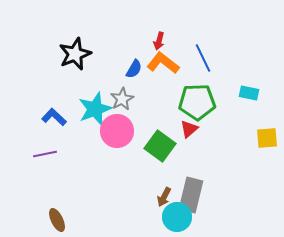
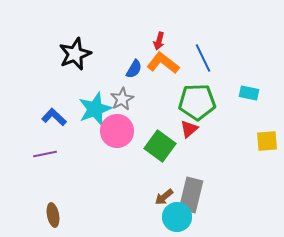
yellow square: moved 3 px down
brown arrow: rotated 24 degrees clockwise
brown ellipse: moved 4 px left, 5 px up; rotated 15 degrees clockwise
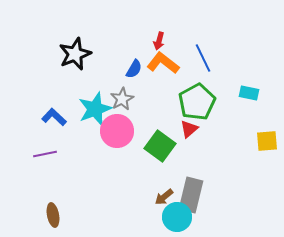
green pentagon: rotated 27 degrees counterclockwise
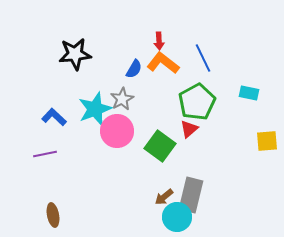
red arrow: rotated 18 degrees counterclockwise
black star: rotated 16 degrees clockwise
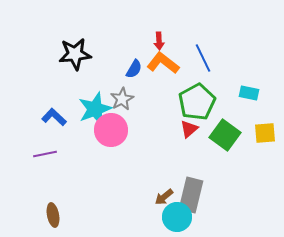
pink circle: moved 6 px left, 1 px up
yellow square: moved 2 px left, 8 px up
green square: moved 65 px right, 11 px up
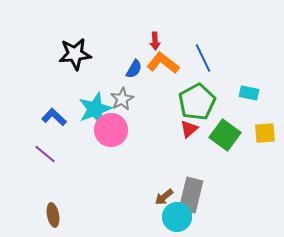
red arrow: moved 4 px left
purple line: rotated 50 degrees clockwise
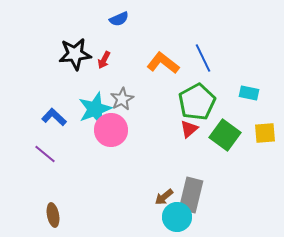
red arrow: moved 51 px left, 19 px down; rotated 30 degrees clockwise
blue semicircle: moved 15 px left, 50 px up; rotated 36 degrees clockwise
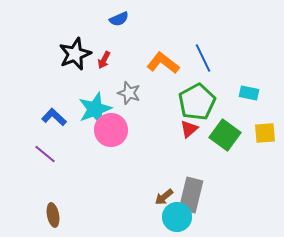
black star: rotated 16 degrees counterclockwise
gray star: moved 7 px right, 6 px up; rotated 25 degrees counterclockwise
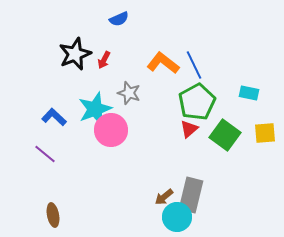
blue line: moved 9 px left, 7 px down
